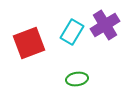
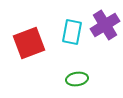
cyan rectangle: rotated 20 degrees counterclockwise
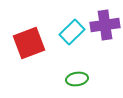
purple cross: rotated 24 degrees clockwise
cyan rectangle: rotated 35 degrees clockwise
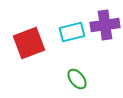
cyan rectangle: rotated 30 degrees clockwise
green ellipse: rotated 60 degrees clockwise
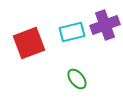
purple cross: rotated 12 degrees counterclockwise
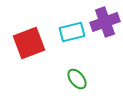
purple cross: moved 3 px up
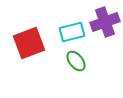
green ellipse: moved 1 px left, 18 px up
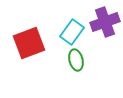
cyan rectangle: rotated 40 degrees counterclockwise
green ellipse: moved 1 px up; rotated 25 degrees clockwise
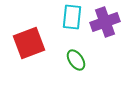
cyan rectangle: moved 15 px up; rotated 30 degrees counterclockwise
green ellipse: rotated 20 degrees counterclockwise
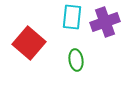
red square: rotated 28 degrees counterclockwise
green ellipse: rotated 25 degrees clockwise
